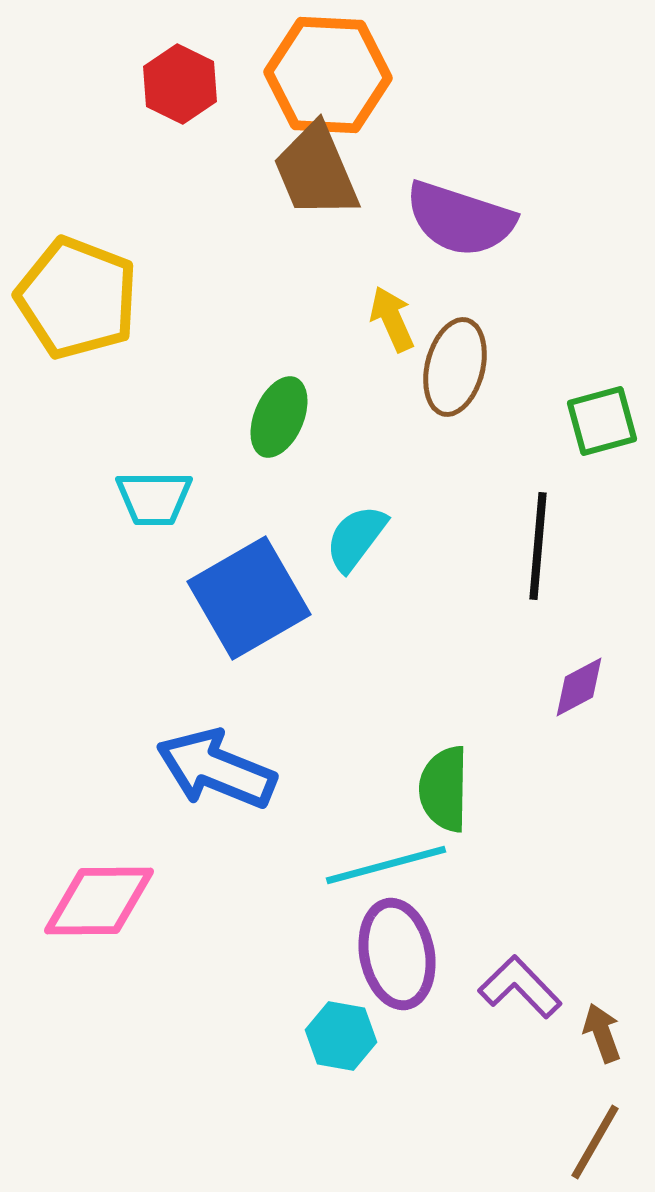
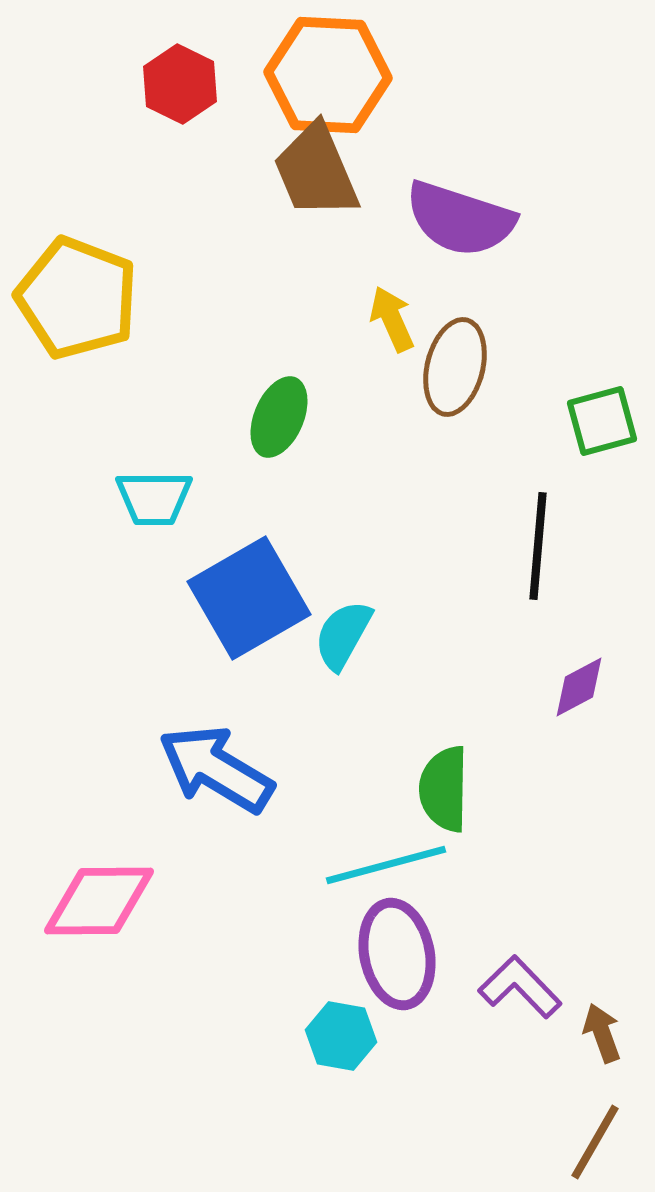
cyan semicircle: moved 13 px left, 97 px down; rotated 8 degrees counterclockwise
blue arrow: rotated 9 degrees clockwise
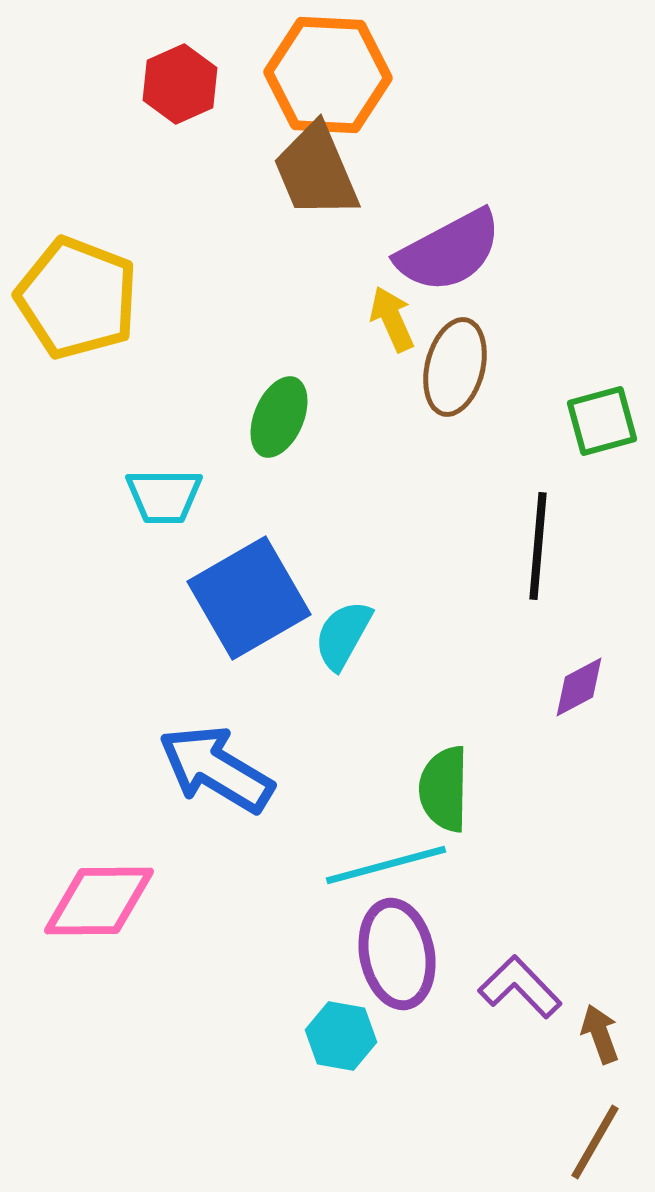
red hexagon: rotated 10 degrees clockwise
purple semicircle: moved 11 px left, 32 px down; rotated 46 degrees counterclockwise
cyan trapezoid: moved 10 px right, 2 px up
brown arrow: moved 2 px left, 1 px down
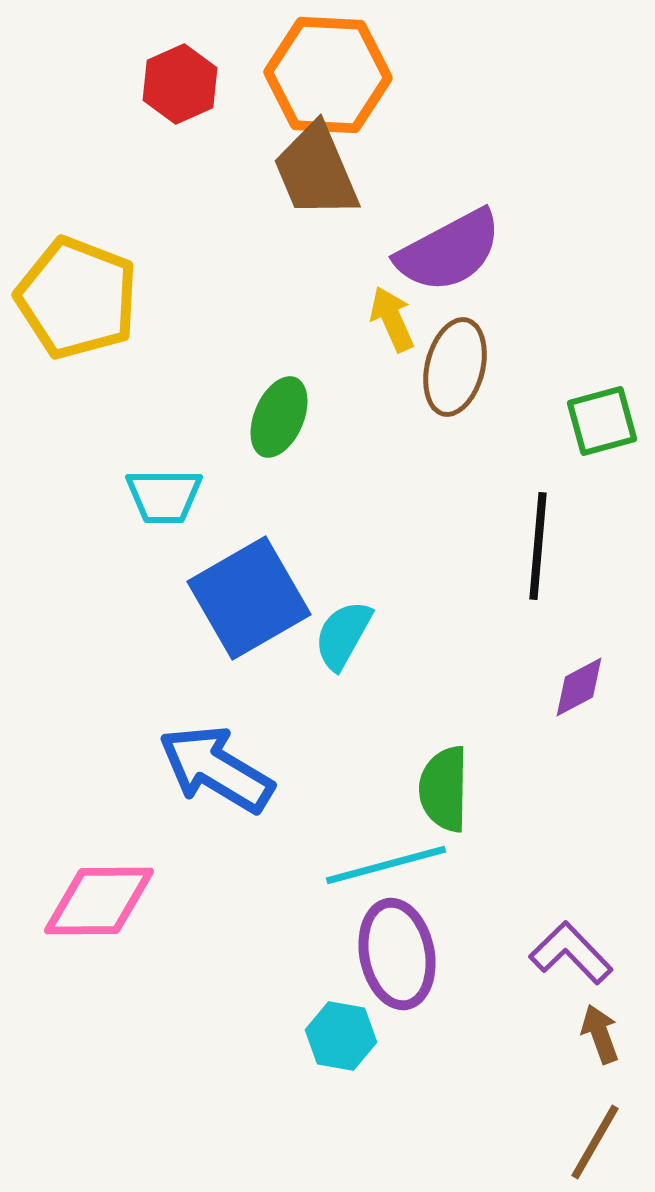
purple L-shape: moved 51 px right, 34 px up
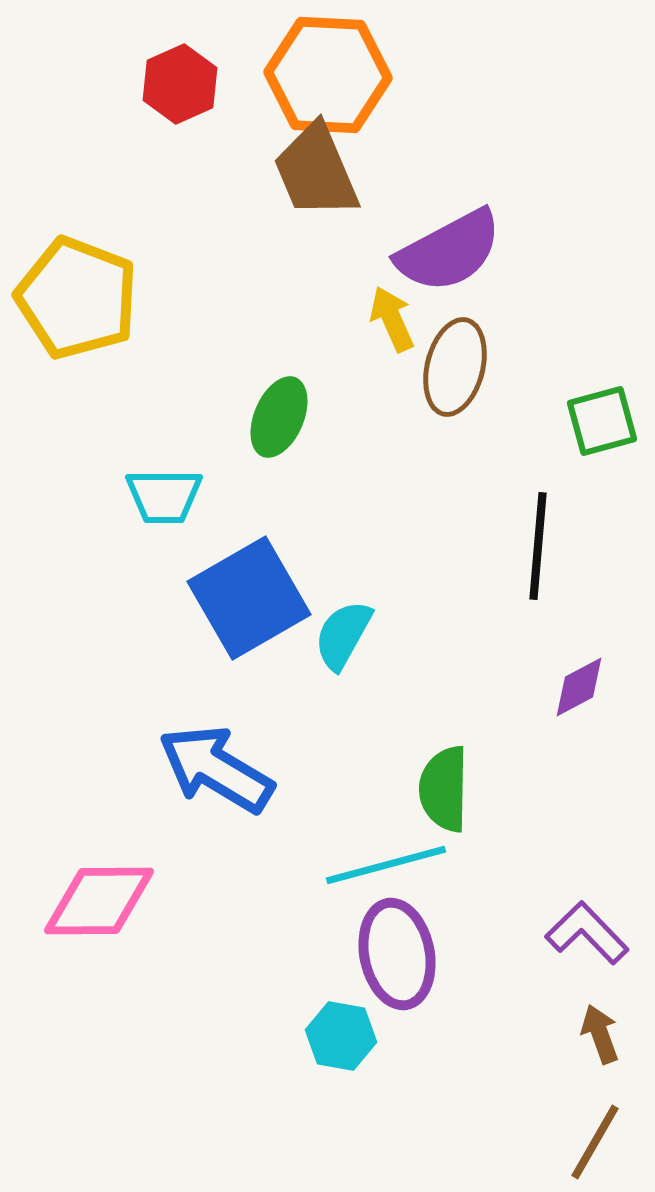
purple L-shape: moved 16 px right, 20 px up
